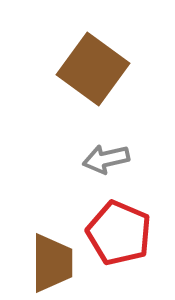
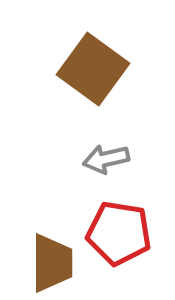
red pentagon: rotated 14 degrees counterclockwise
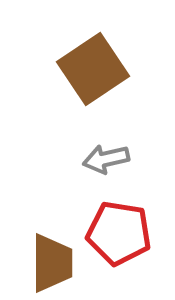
brown square: rotated 20 degrees clockwise
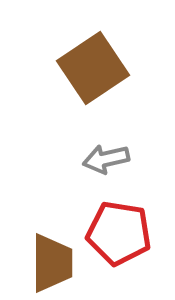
brown square: moved 1 px up
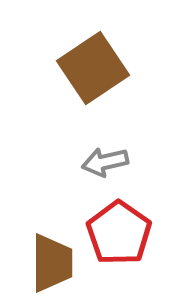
gray arrow: moved 1 px left, 3 px down
red pentagon: rotated 26 degrees clockwise
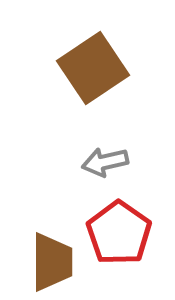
brown trapezoid: moved 1 px up
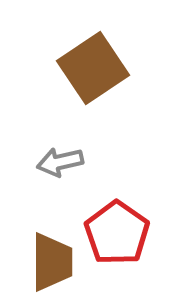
gray arrow: moved 45 px left
red pentagon: moved 2 px left
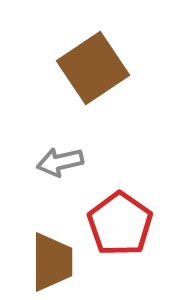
red pentagon: moved 3 px right, 9 px up
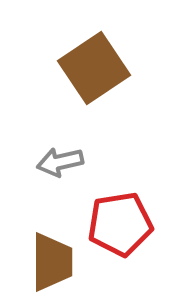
brown square: moved 1 px right
red pentagon: rotated 28 degrees clockwise
